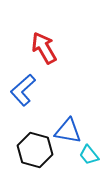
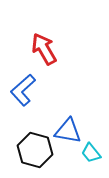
red arrow: moved 1 px down
cyan trapezoid: moved 2 px right, 2 px up
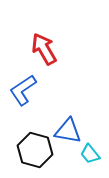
blue L-shape: rotated 8 degrees clockwise
cyan trapezoid: moved 1 px left, 1 px down
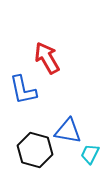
red arrow: moved 3 px right, 9 px down
blue L-shape: rotated 68 degrees counterclockwise
cyan trapezoid: rotated 65 degrees clockwise
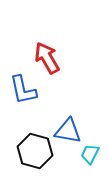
black hexagon: moved 1 px down
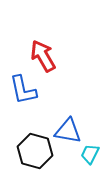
red arrow: moved 4 px left, 2 px up
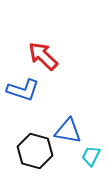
red arrow: rotated 16 degrees counterclockwise
blue L-shape: rotated 60 degrees counterclockwise
cyan trapezoid: moved 1 px right, 2 px down
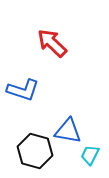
red arrow: moved 9 px right, 13 px up
cyan trapezoid: moved 1 px left, 1 px up
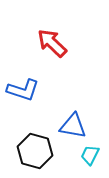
blue triangle: moved 5 px right, 5 px up
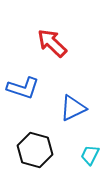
blue L-shape: moved 2 px up
blue triangle: moved 18 px up; rotated 36 degrees counterclockwise
black hexagon: moved 1 px up
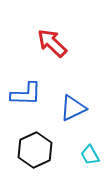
blue L-shape: moved 3 px right, 6 px down; rotated 16 degrees counterclockwise
black hexagon: rotated 20 degrees clockwise
cyan trapezoid: rotated 55 degrees counterclockwise
